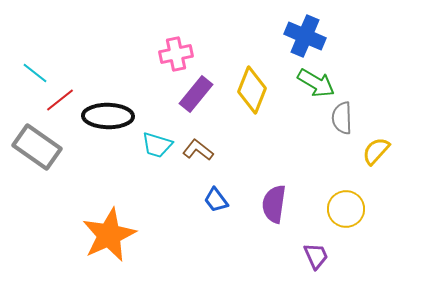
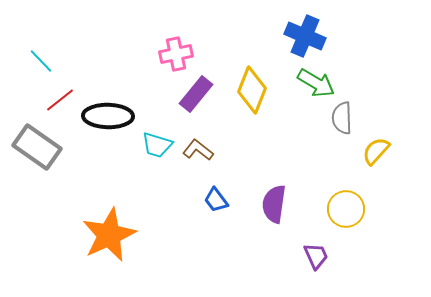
cyan line: moved 6 px right, 12 px up; rotated 8 degrees clockwise
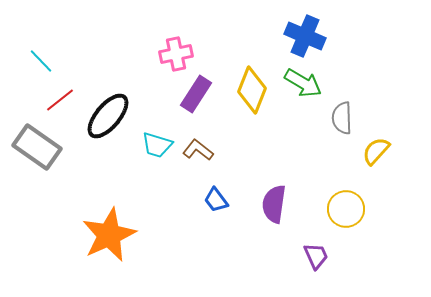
green arrow: moved 13 px left
purple rectangle: rotated 6 degrees counterclockwise
black ellipse: rotated 51 degrees counterclockwise
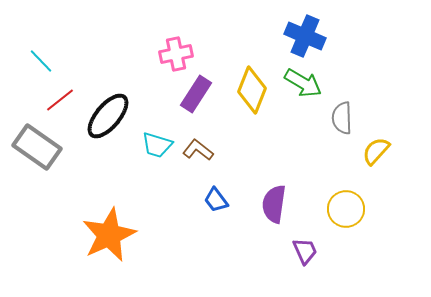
purple trapezoid: moved 11 px left, 5 px up
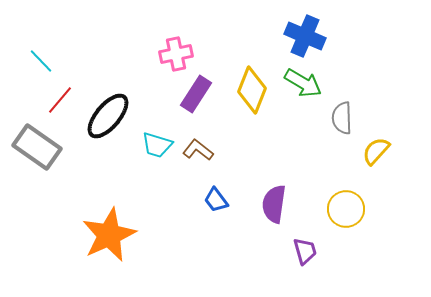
red line: rotated 12 degrees counterclockwise
purple trapezoid: rotated 8 degrees clockwise
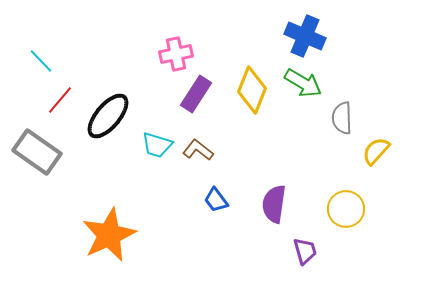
gray rectangle: moved 5 px down
